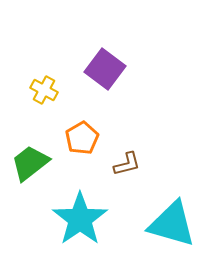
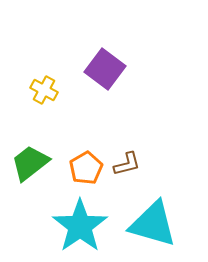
orange pentagon: moved 4 px right, 30 px down
cyan star: moved 7 px down
cyan triangle: moved 19 px left
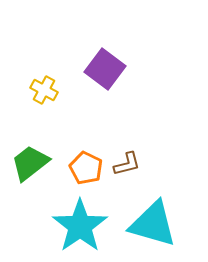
orange pentagon: rotated 16 degrees counterclockwise
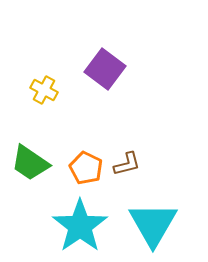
green trapezoid: rotated 108 degrees counterclockwise
cyan triangle: rotated 44 degrees clockwise
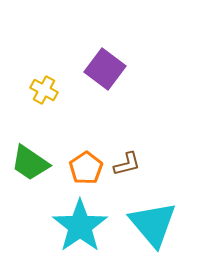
orange pentagon: rotated 12 degrees clockwise
cyan triangle: rotated 10 degrees counterclockwise
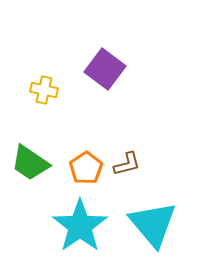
yellow cross: rotated 16 degrees counterclockwise
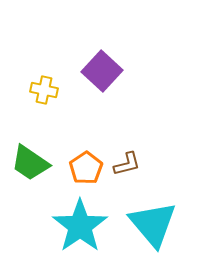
purple square: moved 3 px left, 2 px down; rotated 6 degrees clockwise
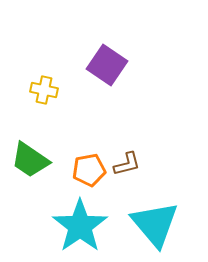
purple square: moved 5 px right, 6 px up; rotated 9 degrees counterclockwise
green trapezoid: moved 3 px up
orange pentagon: moved 3 px right, 2 px down; rotated 24 degrees clockwise
cyan triangle: moved 2 px right
